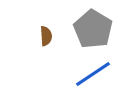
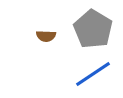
brown semicircle: rotated 96 degrees clockwise
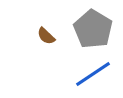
brown semicircle: rotated 42 degrees clockwise
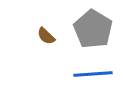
blue line: rotated 30 degrees clockwise
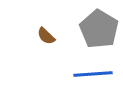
gray pentagon: moved 6 px right
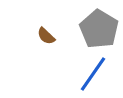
blue line: rotated 51 degrees counterclockwise
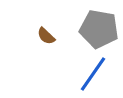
gray pentagon: rotated 21 degrees counterclockwise
